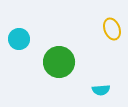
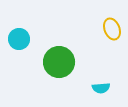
cyan semicircle: moved 2 px up
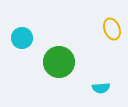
cyan circle: moved 3 px right, 1 px up
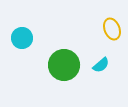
green circle: moved 5 px right, 3 px down
cyan semicircle: moved 23 px up; rotated 36 degrees counterclockwise
